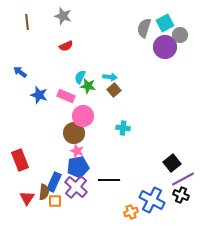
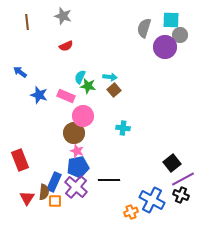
cyan square: moved 6 px right, 3 px up; rotated 30 degrees clockwise
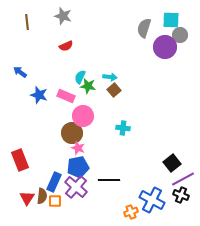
brown circle: moved 2 px left
pink star: moved 1 px right, 3 px up
brown semicircle: moved 2 px left, 4 px down
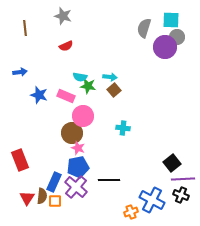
brown line: moved 2 px left, 6 px down
gray circle: moved 3 px left, 2 px down
blue arrow: rotated 136 degrees clockwise
cyan semicircle: rotated 104 degrees counterclockwise
purple line: rotated 25 degrees clockwise
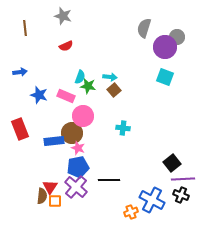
cyan square: moved 6 px left, 57 px down; rotated 18 degrees clockwise
cyan semicircle: rotated 80 degrees counterclockwise
red rectangle: moved 31 px up
blue rectangle: moved 41 px up; rotated 60 degrees clockwise
red triangle: moved 23 px right, 11 px up
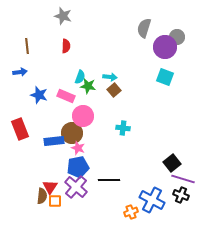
brown line: moved 2 px right, 18 px down
red semicircle: rotated 64 degrees counterclockwise
purple line: rotated 20 degrees clockwise
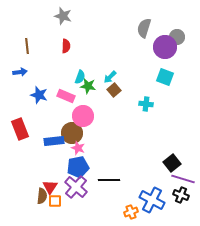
cyan arrow: rotated 128 degrees clockwise
cyan cross: moved 23 px right, 24 px up
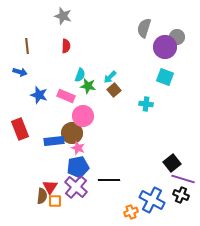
blue arrow: rotated 24 degrees clockwise
cyan semicircle: moved 2 px up
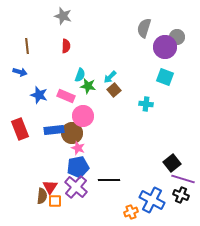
blue rectangle: moved 11 px up
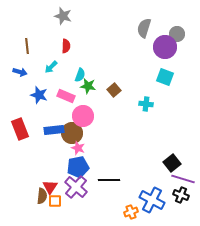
gray circle: moved 3 px up
cyan arrow: moved 59 px left, 10 px up
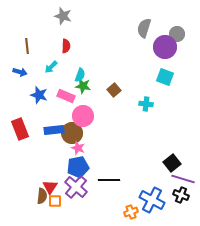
green star: moved 5 px left
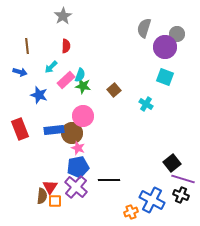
gray star: rotated 24 degrees clockwise
pink rectangle: moved 16 px up; rotated 66 degrees counterclockwise
cyan cross: rotated 24 degrees clockwise
